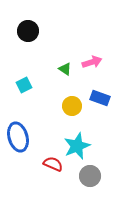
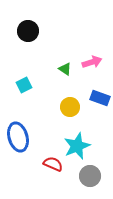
yellow circle: moved 2 px left, 1 px down
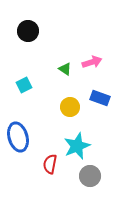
red semicircle: moved 3 px left; rotated 102 degrees counterclockwise
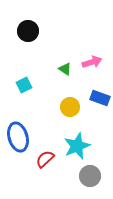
red semicircle: moved 5 px left, 5 px up; rotated 36 degrees clockwise
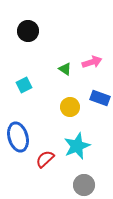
gray circle: moved 6 px left, 9 px down
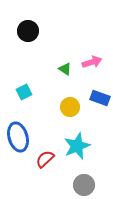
cyan square: moved 7 px down
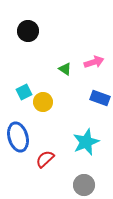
pink arrow: moved 2 px right
yellow circle: moved 27 px left, 5 px up
cyan star: moved 9 px right, 4 px up
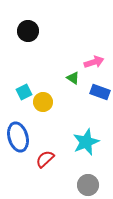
green triangle: moved 8 px right, 9 px down
blue rectangle: moved 6 px up
gray circle: moved 4 px right
